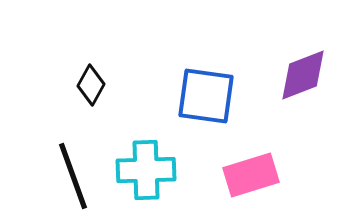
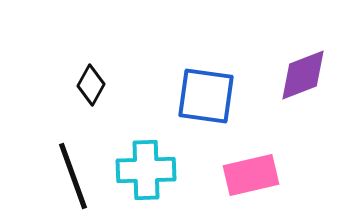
pink rectangle: rotated 4 degrees clockwise
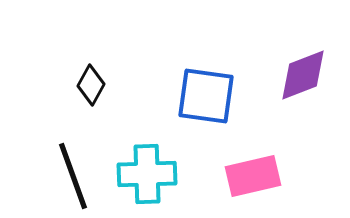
cyan cross: moved 1 px right, 4 px down
pink rectangle: moved 2 px right, 1 px down
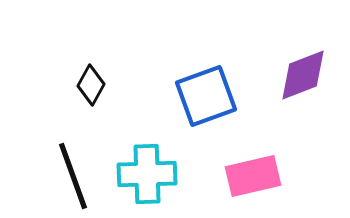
blue square: rotated 28 degrees counterclockwise
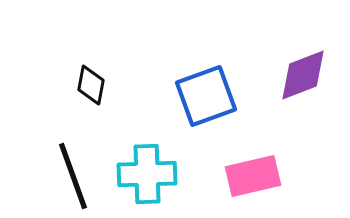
black diamond: rotated 18 degrees counterclockwise
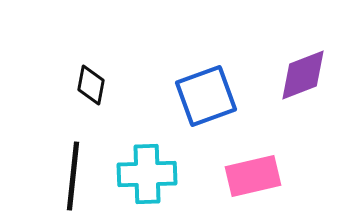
black line: rotated 26 degrees clockwise
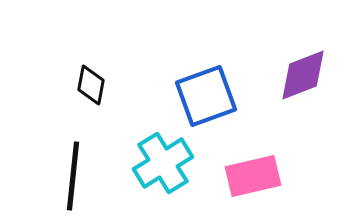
cyan cross: moved 16 px right, 11 px up; rotated 30 degrees counterclockwise
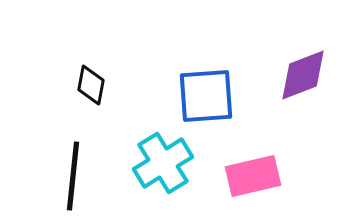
blue square: rotated 16 degrees clockwise
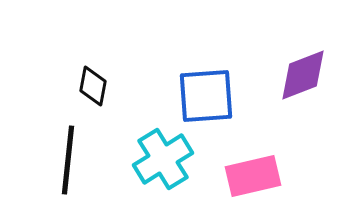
black diamond: moved 2 px right, 1 px down
cyan cross: moved 4 px up
black line: moved 5 px left, 16 px up
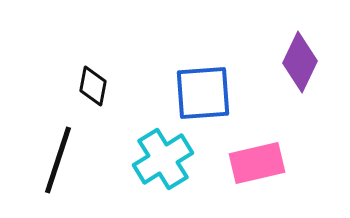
purple diamond: moved 3 px left, 13 px up; rotated 44 degrees counterclockwise
blue square: moved 3 px left, 3 px up
black line: moved 10 px left; rotated 12 degrees clockwise
pink rectangle: moved 4 px right, 13 px up
